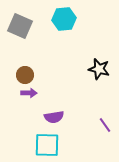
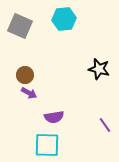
purple arrow: rotated 28 degrees clockwise
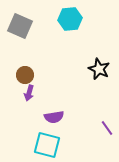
cyan hexagon: moved 6 px right
black star: rotated 10 degrees clockwise
purple arrow: rotated 77 degrees clockwise
purple line: moved 2 px right, 3 px down
cyan square: rotated 12 degrees clockwise
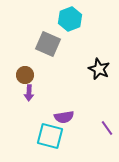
cyan hexagon: rotated 15 degrees counterclockwise
gray square: moved 28 px right, 18 px down
purple arrow: rotated 14 degrees counterclockwise
purple semicircle: moved 10 px right
cyan square: moved 3 px right, 9 px up
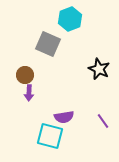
purple line: moved 4 px left, 7 px up
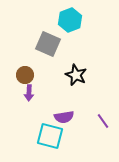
cyan hexagon: moved 1 px down
black star: moved 23 px left, 6 px down
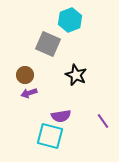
purple arrow: rotated 70 degrees clockwise
purple semicircle: moved 3 px left, 1 px up
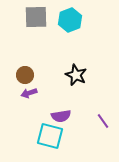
gray square: moved 12 px left, 27 px up; rotated 25 degrees counterclockwise
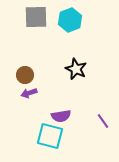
black star: moved 6 px up
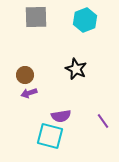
cyan hexagon: moved 15 px right
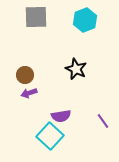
cyan square: rotated 28 degrees clockwise
